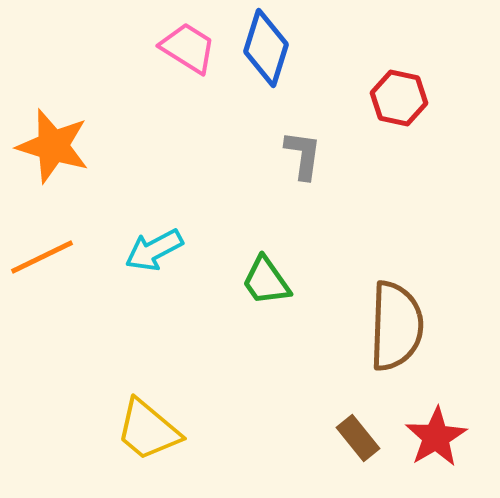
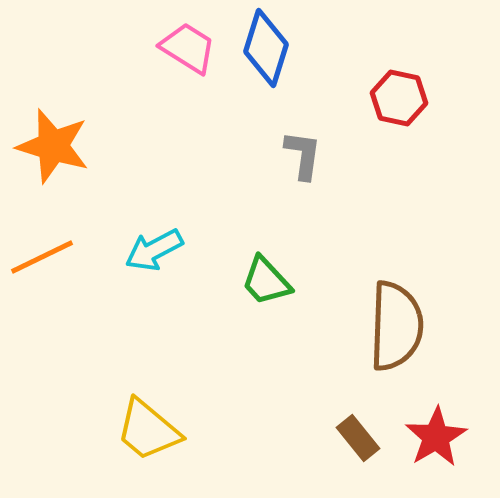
green trapezoid: rotated 8 degrees counterclockwise
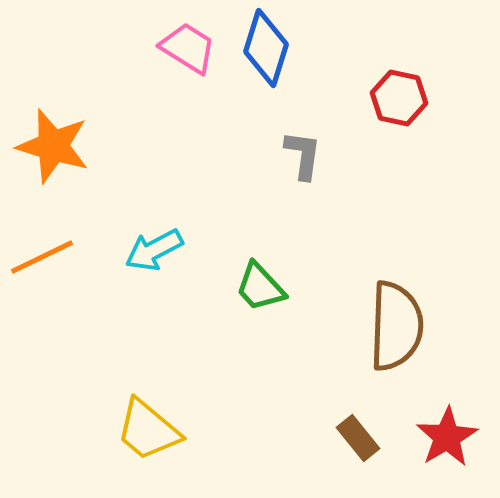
green trapezoid: moved 6 px left, 6 px down
red star: moved 11 px right
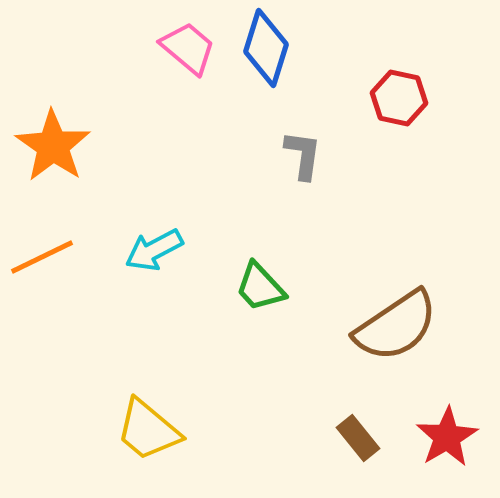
pink trapezoid: rotated 8 degrees clockwise
orange star: rotated 18 degrees clockwise
brown semicircle: rotated 54 degrees clockwise
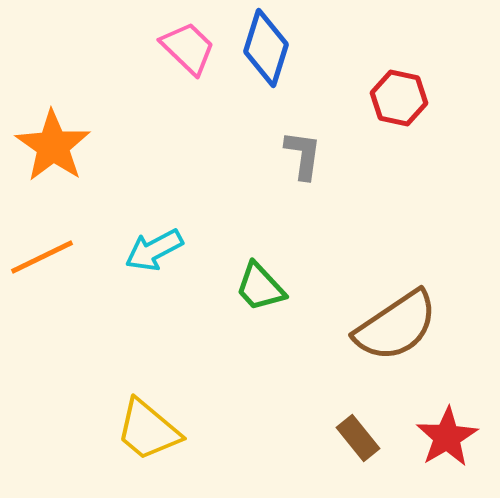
pink trapezoid: rotated 4 degrees clockwise
